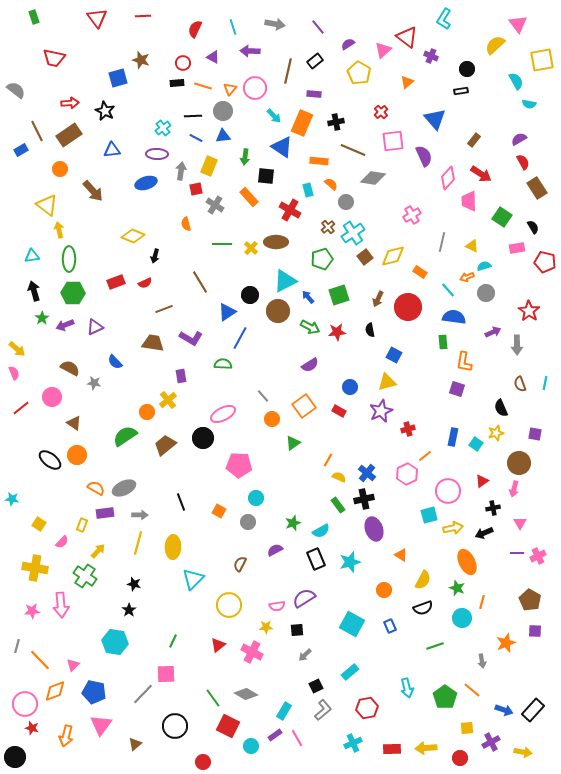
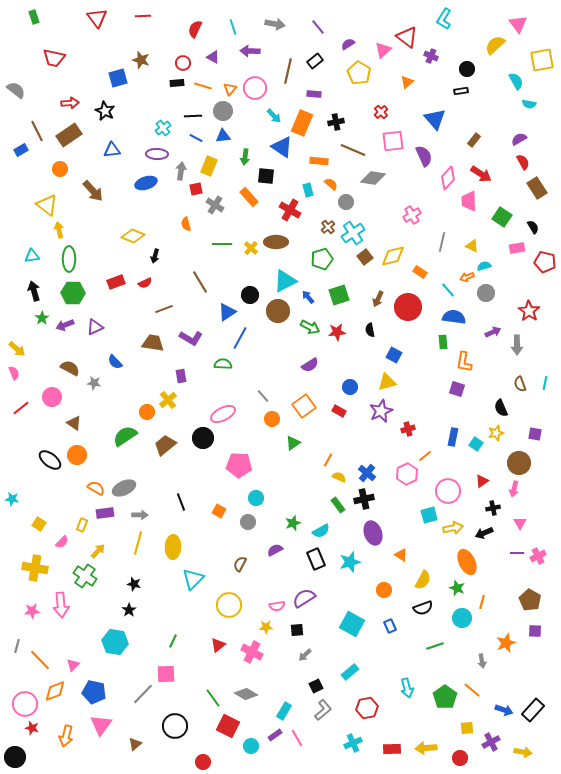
purple ellipse at (374, 529): moved 1 px left, 4 px down
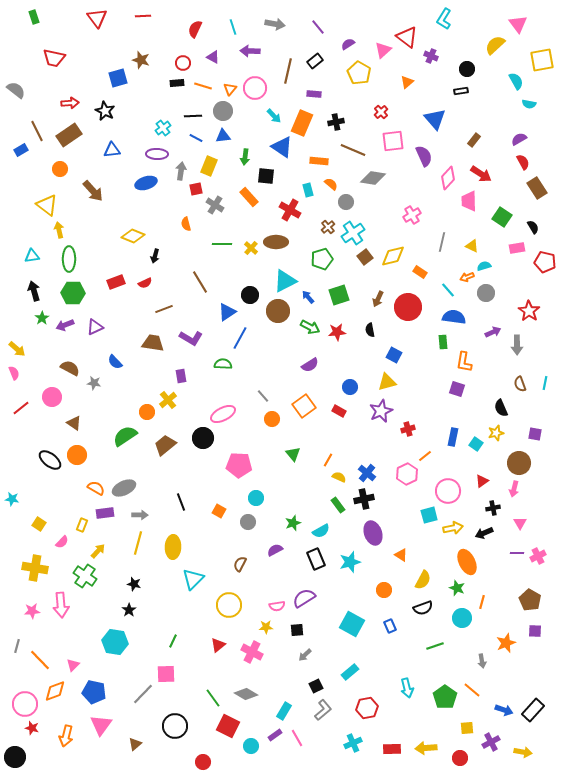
green triangle at (293, 443): moved 11 px down; rotated 35 degrees counterclockwise
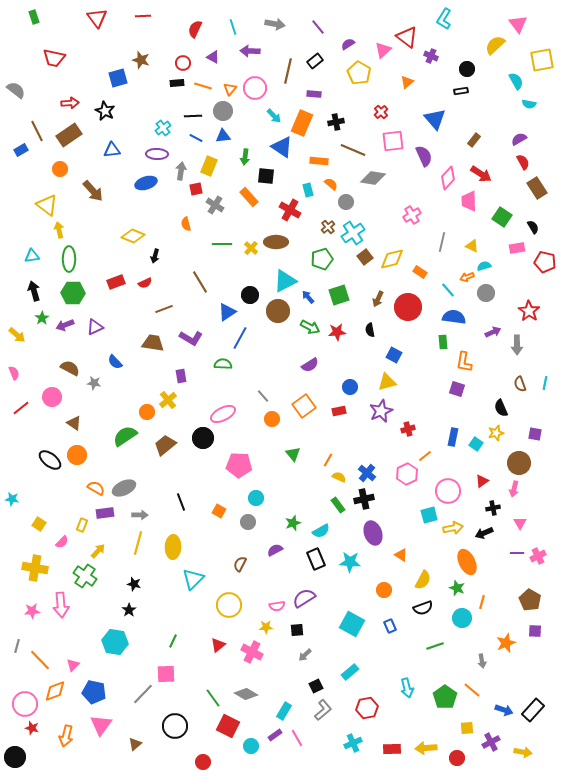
yellow diamond at (393, 256): moved 1 px left, 3 px down
yellow arrow at (17, 349): moved 14 px up
red rectangle at (339, 411): rotated 40 degrees counterclockwise
cyan star at (350, 562): rotated 20 degrees clockwise
red circle at (460, 758): moved 3 px left
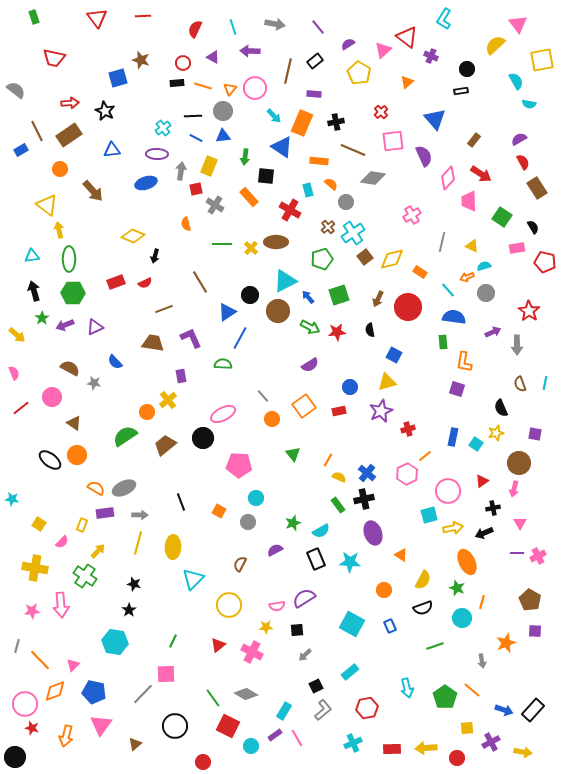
purple L-shape at (191, 338): rotated 145 degrees counterclockwise
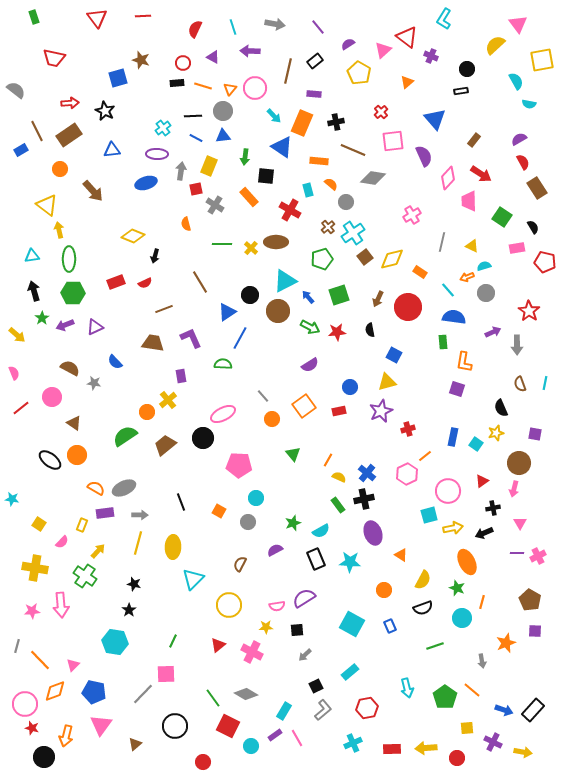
purple cross at (491, 742): moved 2 px right; rotated 36 degrees counterclockwise
black circle at (15, 757): moved 29 px right
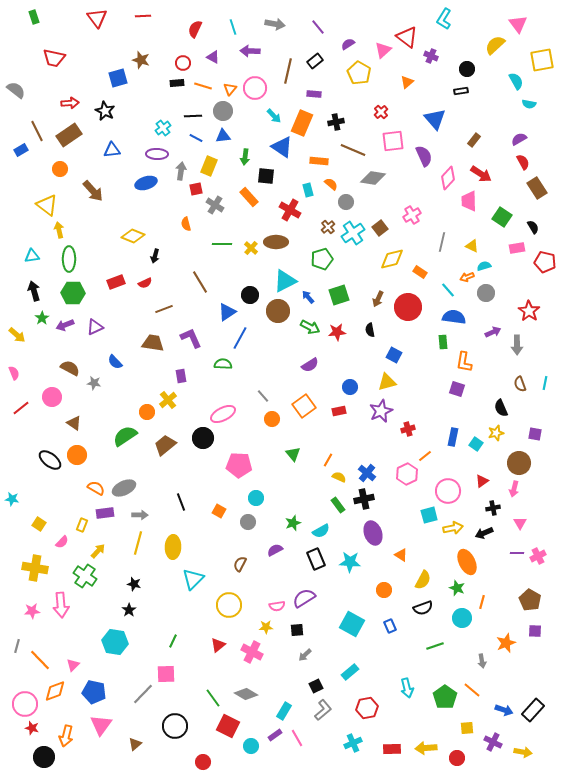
brown square at (365, 257): moved 15 px right, 29 px up
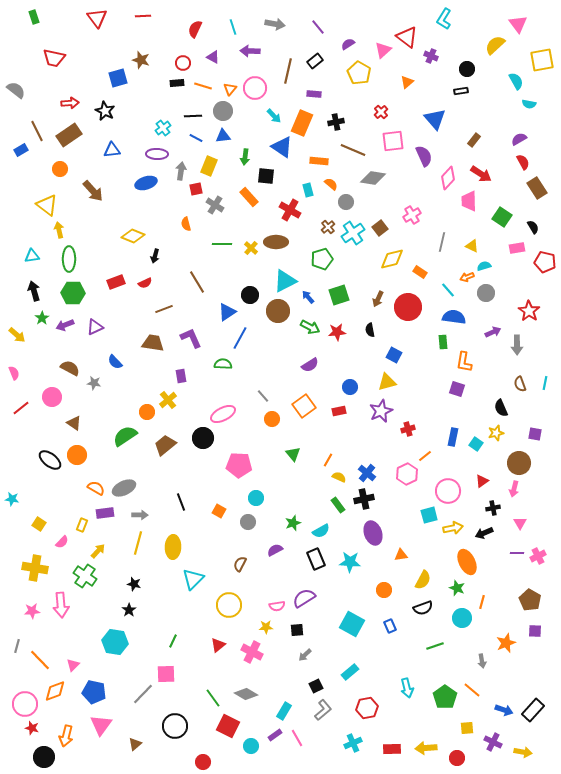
brown line at (200, 282): moved 3 px left
orange triangle at (401, 555): rotated 40 degrees counterclockwise
